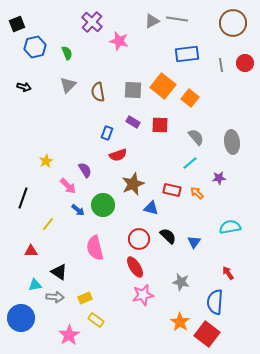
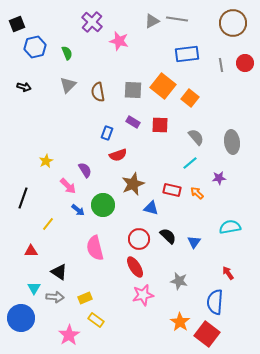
gray star at (181, 282): moved 2 px left, 1 px up
cyan triangle at (35, 285): moved 1 px left, 3 px down; rotated 48 degrees counterclockwise
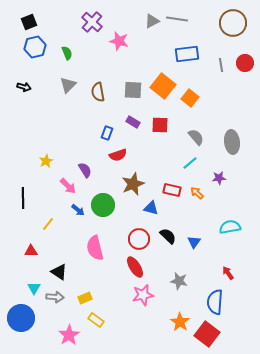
black square at (17, 24): moved 12 px right, 2 px up
black line at (23, 198): rotated 20 degrees counterclockwise
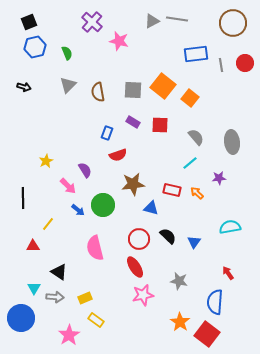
blue rectangle at (187, 54): moved 9 px right
brown star at (133, 184): rotated 15 degrees clockwise
red triangle at (31, 251): moved 2 px right, 5 px up
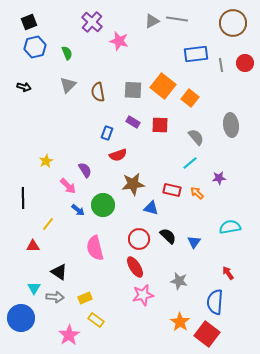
gray ellipse at (232, 142): moved 1 px left, 17 px up
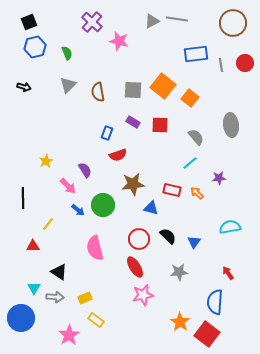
gray star at (179, 281): moved 9 px up; rotated 18 degrees counterclockwise
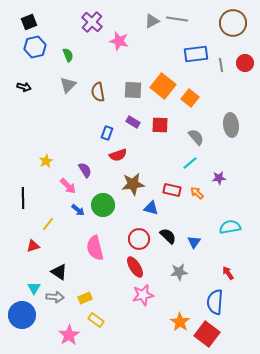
green semicircle at (67, 53): moved 1 px right, 2 px down
red triangle at (33, 246): rotated 16 degrees counterclockwise
blue circle at (21, 318): moved 1 px right, 3 px up
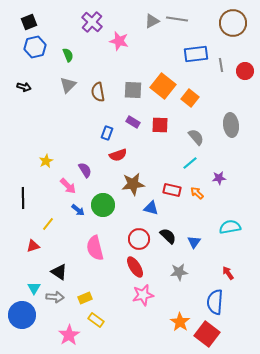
red circle at (245, 63): moved 8 px down
